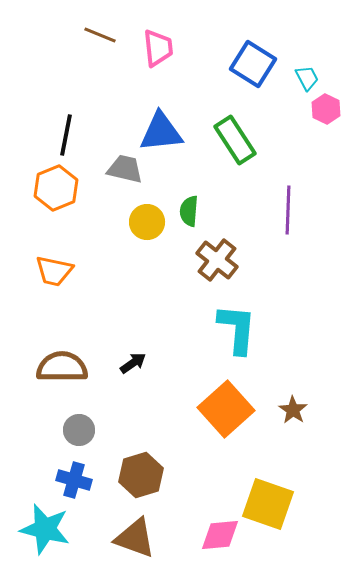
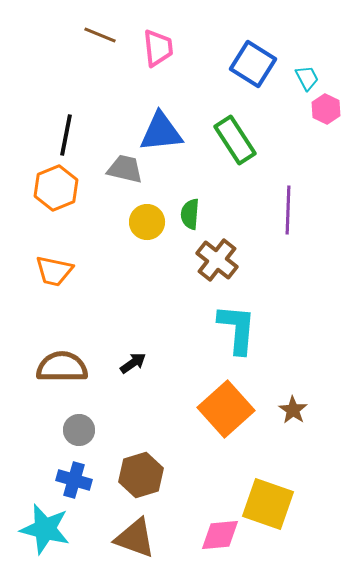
green semicircle: moved 1 px right, 3 px down
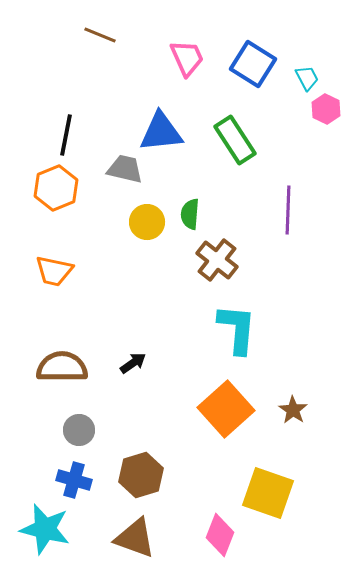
pink trapezoid: moved 29 px right, 10 px down; rotated 18 degrees counterclockwise
yellow square: moved 11 px up
pink diamond: rotated 63 degrees counterclockwise
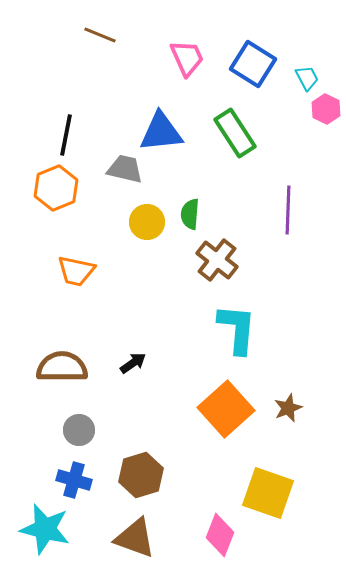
green rectangle: moved 7 px up
orange trapezoid: moved 22 px right
brown star: moved 5 px left, 2 px up; rotated 16 degrees clockwise
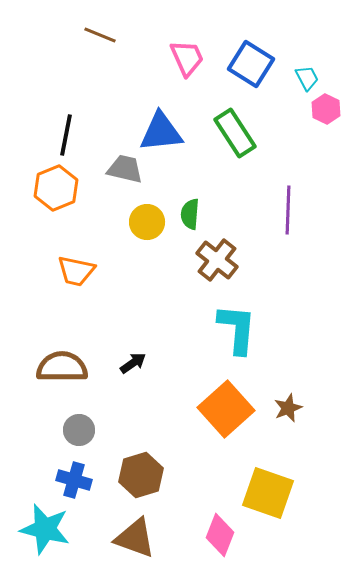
blue square: moved 2 px left
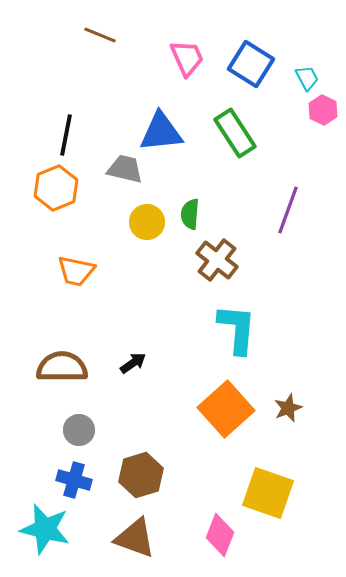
pink hexagon: moved 3 px left, 1 px down
purple line: rotated 18 degrees clockwise
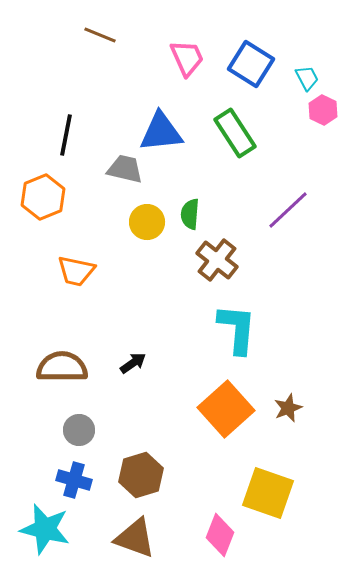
orange hexagon: moved 13 px left, 9 px down
purple line: rotated 27 degrees clockwise
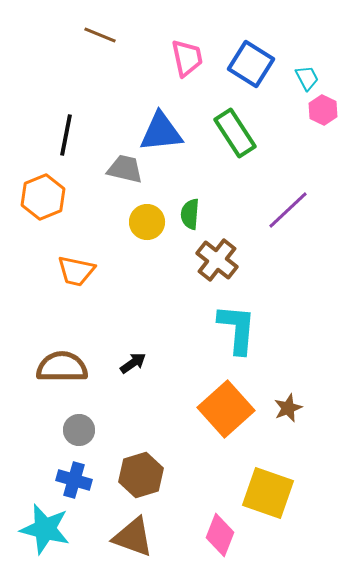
pink trapezoid: rotated 12 degrees clockwise
brown triangle: moved 2 px left, 1 px up
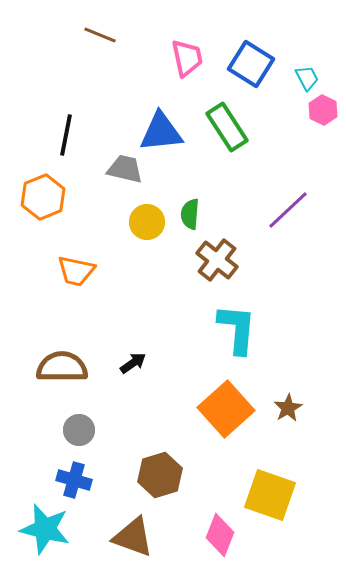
green rectangle: moved 8 px left, 6 px up
brown star: rotated 8 degrees counterclockwise
brown hexagon: moved 19 px right
yellow square: moved 2 px right, 2 px down
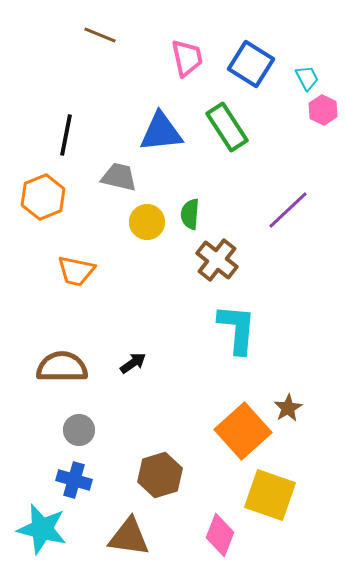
gray trapezoid: moved 6 px left, 8 px down
orange square: moved 17 px right, 22 px down
cyan star: moved 3 px left
brown triangle: moved 4 px left; rotated 12 degrees counterclockwise
